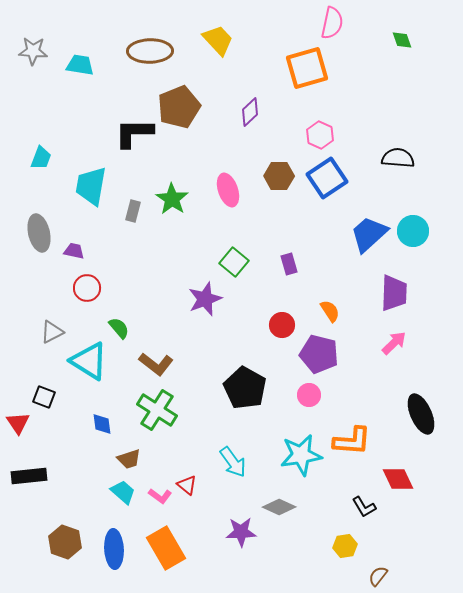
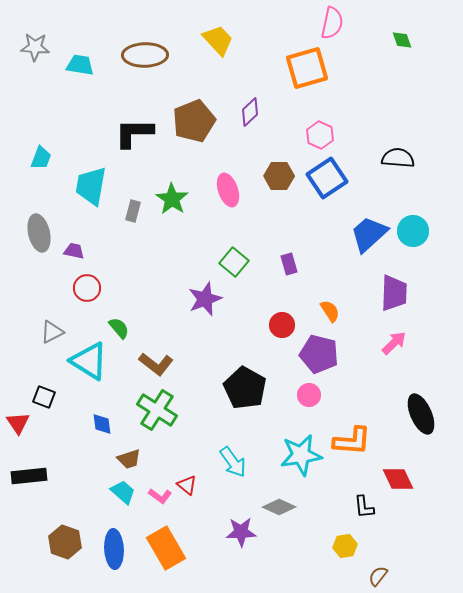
gray star at (33, 51): moved 2 px right, 4 px up
brown ellipse at (150, 51): moved 5 px left, 4 px down
brown pentagon at (179, 107): moved 15 px right, 14 px down
black L-shape at (364, 507): rotated 25 degrees clockwise
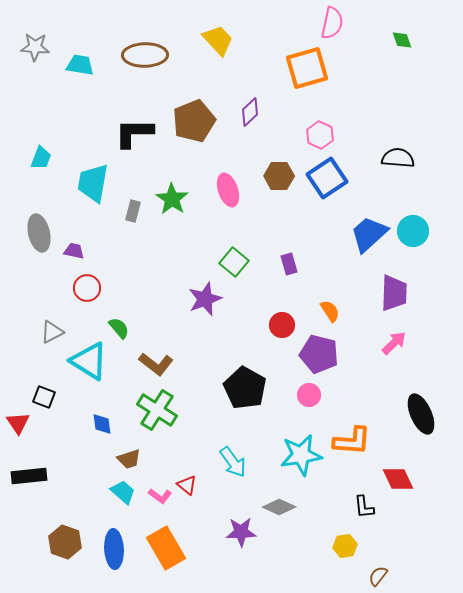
cyan trapezoid at (91, 186): moved 2 px right, 3 px up
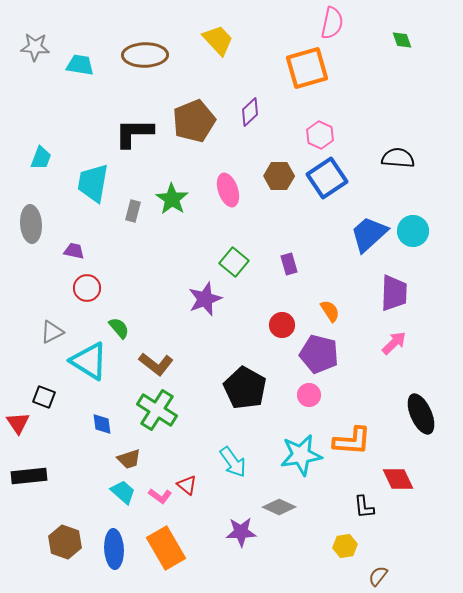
gray ellipse at (39, 233): moved 8 px left, 9 px up; rotated 9 degrees clockwise
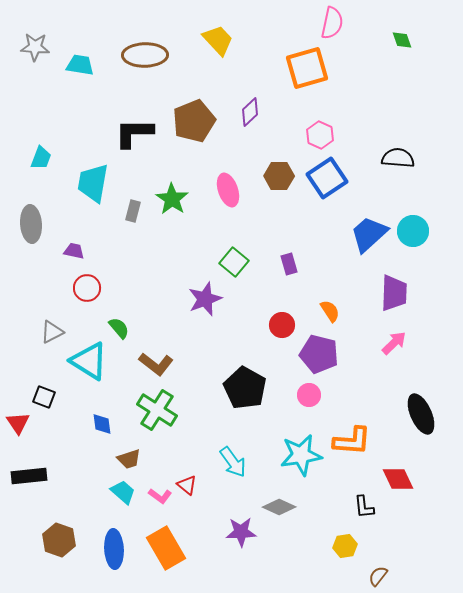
brown hexagon at (65, 542): moved 6 px left, 2 px up
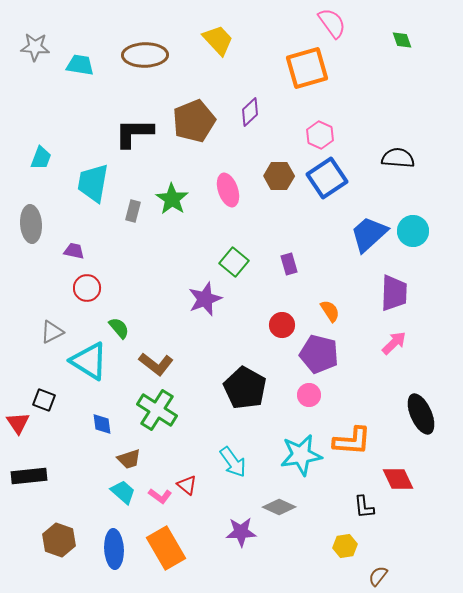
pink semicircle at (332, 23): rotated 48 degrees counterclockwise
black square at (44, 397): moved 3 px down
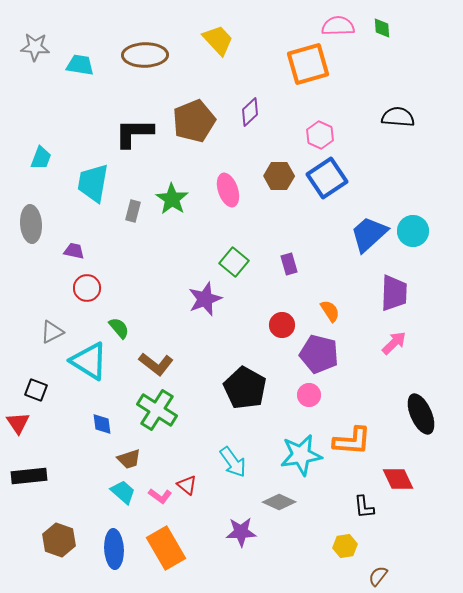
pink semicircle at (332, 23): moved 6 px right, 3 px down; rotated 56 degrees counterclockwise
green diamond at (402, 40): moved 20 px left, 12 px up; rotated 15 degrees clockwise
orange square at (307, 68): moved 1 px right, 4 px up
black semicircle at (398, 158): moved 41 px up
black square at (44, 400): moved 8 px left, 10 px up
gray diamond at (279, 507): moved 5 px up
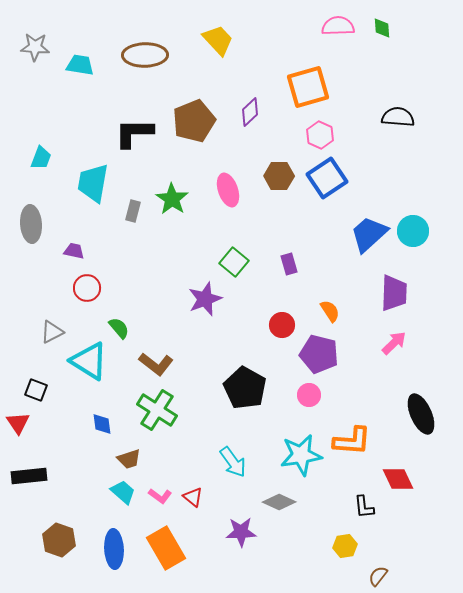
orange square at (308, 64): moved 23 px down
red triangle at (187, 485): moved 6 px right, 12 px down
